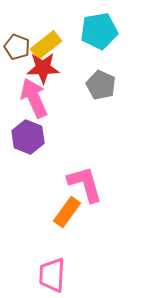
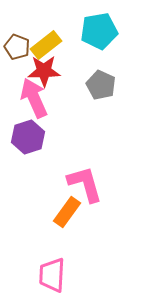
red star: moved 1 px right, 3 px down
purple hexagon: rotated 20 degrees clockwise
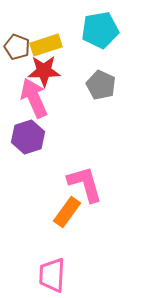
cyan pentagon: moved 1 px right, 1 px up
yellow rectangle: rotated 20 degrees clockwise
